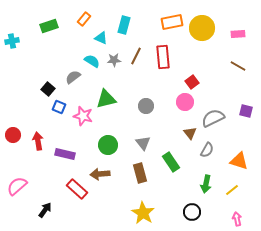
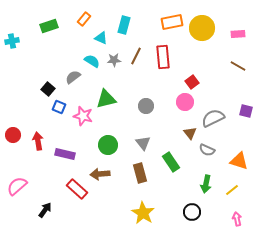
gray semicircle at (207, 150): rotated 84 degrees clockwise
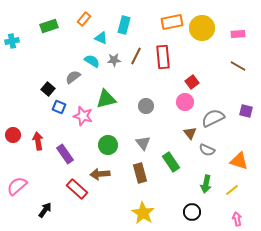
purple rectangle at (65, 154): rotated 42 degrees clockwise
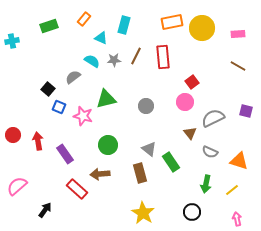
gray triangle at (143, 143): moved 6 px right, 6 px down; rotated 14 degrees counterclockwise
gray semicircle at (207, 150): moved 3 px right, 2 px down
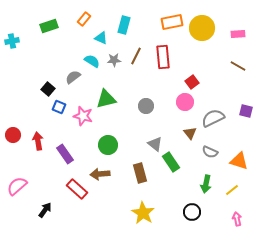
gray triangle at (149, 149): moved 6 px right, 5 px up
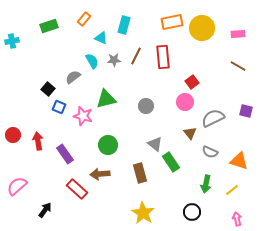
cyan semicircle at (92, 61): rotated 28 degrees clockwise
